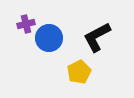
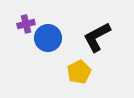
blue circle: moved 1 px left
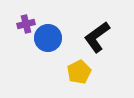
black L-shape: rotated 8 degrees counterclockwise
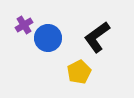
purple cross: moved 2 px left, 1 px down; rotated 18 degrees counterclockwise
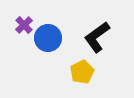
purple cross: rotated 12 degrees counterclockwise
yellow pentagon: moved 3 px right
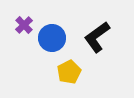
blue circle: moved 4 px right
yellow pentagon: moved 13 px left
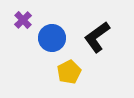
purple cross: moved 1 px left, 5 px up
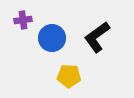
purple cross: rotated 36 degrees clockwise
yellow pentagon: moved 4 px down; rotated 30 degrees clockwise
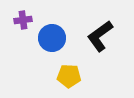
black L-shape: moved 3 px right, 1 px up
